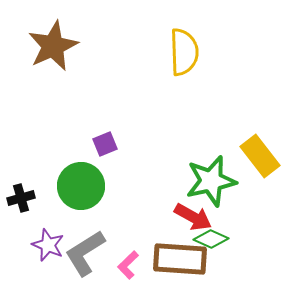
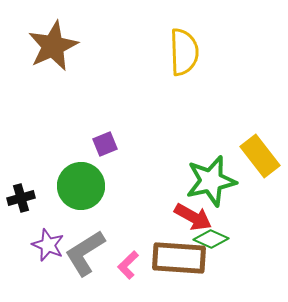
brown rectangle: moved 1 px left, 1 px up
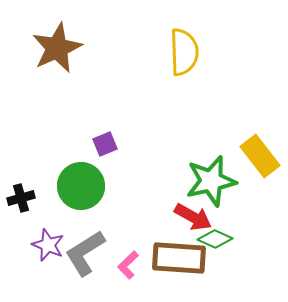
brown star: moved 4 px right, 2 px down
green diamond: moved 4 px right
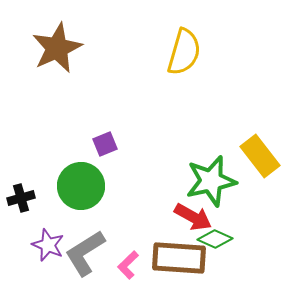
yellow semicircle: rotated 18 degrees clockwise
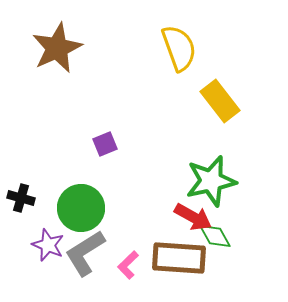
yellow semicircle: moved 5 px left, 4 px up; rotated 36 degrees counterclockwise
yellow rectangle: moved 40 px left, 55 px up
green circle: moved 22 px down
black cross: rotated 32 degrees clockwise
green diamond: moved 3 px up; rotated 36 degrees clockwise
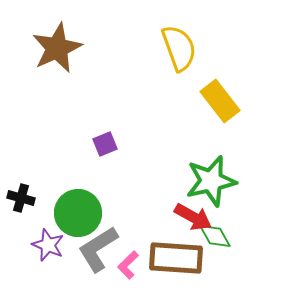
green circle: moved 3 px left, 5 px down
gray L-shape: moved 13 px right, 4 px up
brown rectangle: moved 3 px left
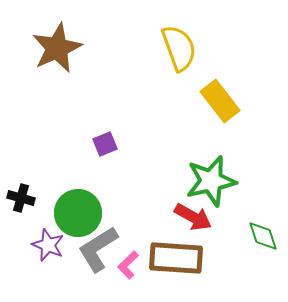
green diamond: moved 48 px right; rotated 12 degrees clockwise
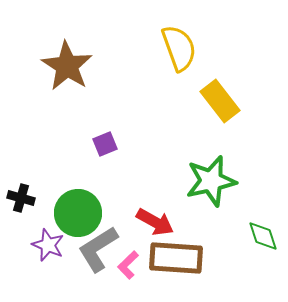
brown star: moved 10 px right, 18 px down; rotated 15 degrees counterclockwise
red arrow: moved 38 px left, 5 px down
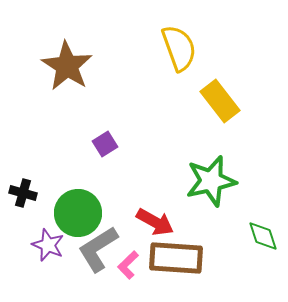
purple square: rotated 10 degrees counterclockwise
black cross: moved 2 px right, 5 px up
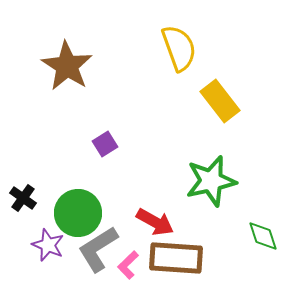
black cross: moved 5 px down; rotated 20 degrees clockwise
